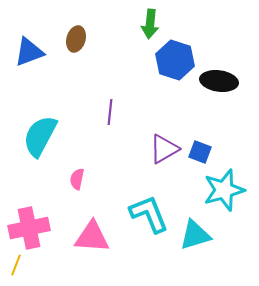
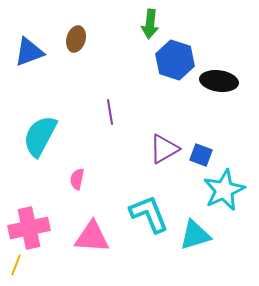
purple line: rotated 15 degrees counterclockwise
blue square: moved 1 px right, 3 px down
cyan star: rotated 9 degrees counterclockwise
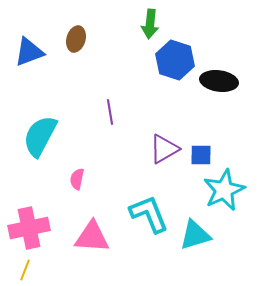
blue square: rotated 20 degrees counterclockwise
yellow line: moved 9 px right, 5 px down
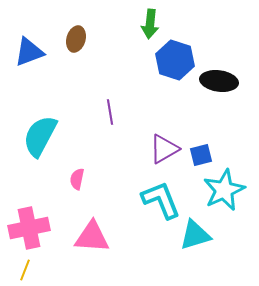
blue square: rotated 15 degrees counterclockwise
cyan L-shape: moved 12 px right, 14 px up
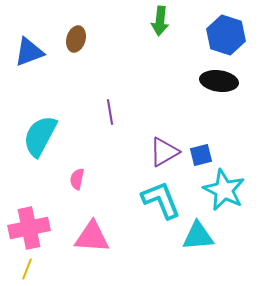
green arrow: moved 10 px right, 3 px up
blue hexagon: moved 51 px right, 25 px up
purple triangle: moved 3 px down
cyan star: rotated 21 degrees counterclockwise
cyan triangle: moved 3 px right, 1 px down; rotated 12 degrees clockwise
yellow line: moved 2 px right, 1 px up
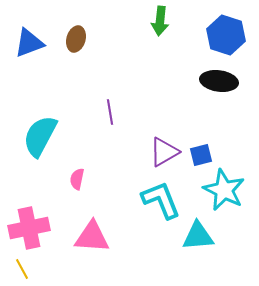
blue triangle: moved 9 px up
yellow line: moved 5 px left; rotated 50 degrees counterclockwise
